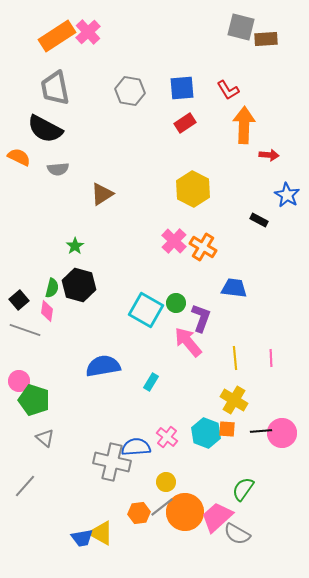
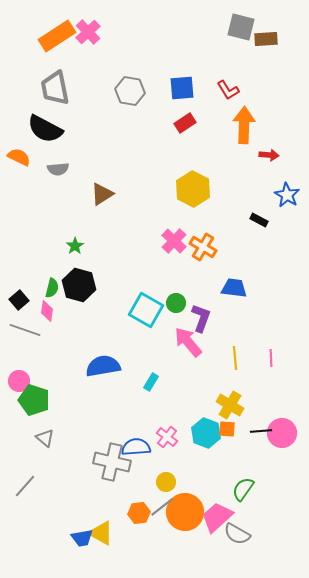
yellow cross at (234, 400): moved 4 px left, 5 px down
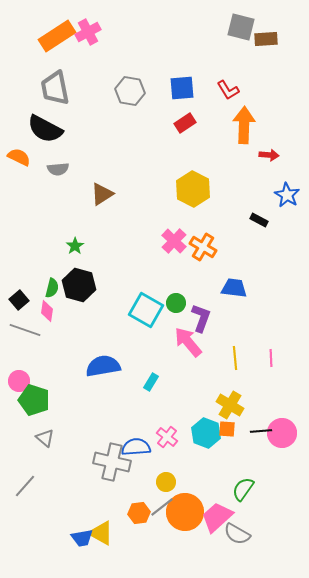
pink cross at (88, 32): rotated 15 degrees clockwise
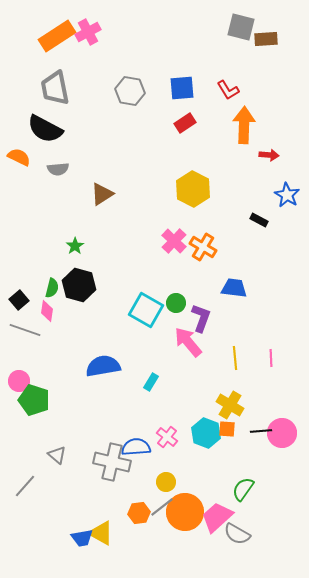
gray triangle at (45, 438): moved 12 px right, 17 px down
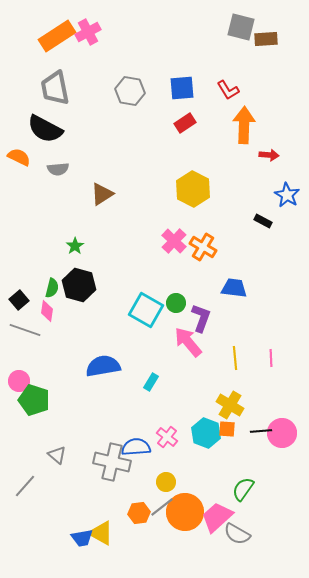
black rectangle at (259, 220): moved 4 px right, 1 px down
